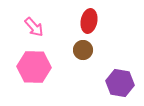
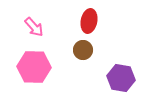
purple hexagon: moved 1 px right, 5 px up
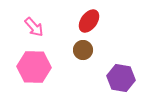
red ellipse: rotated 25 degrees clockwise
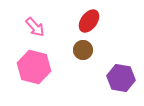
pink arrow: moved 1 px right
pink hexagon: rotated 12 degrees clockwise
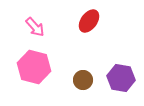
brown circle: moved 30 px down
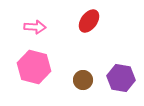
pink arrow: rotated 45 degrees counterclockwise
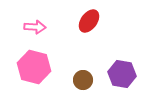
purple hexagon: moved 1 px right, 4 px up
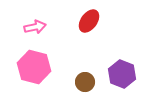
pink arrow: rotated 15 degrees counterclockwise
purple hexagon: rotated 12 degrees clockwise
brown circle: moved 2 px right, 2 px down
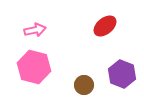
red ellipse: moved 16 px right, 5 px down; rotated 15 degrees clockwise
pink arrow: moved 3 px down
brown circle: moved 1 px left, 3 px down
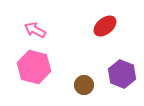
pink arrow: rotated 140 degrees counterclockwise
